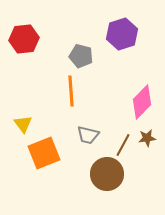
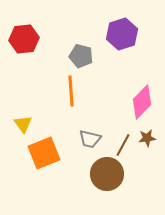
gray trapezoid: moved 2 px right, 4 px down
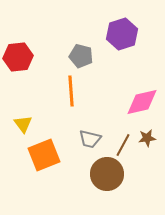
red hexagon: moved 6 px left, 18 px down
pink diamond: rotated 32 degrees clockwise
orange square: moved 2 px down
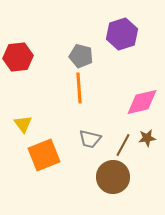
orange line: moved 8 px right, 3 px up
brown circle: moved 6 px right, 3 px down
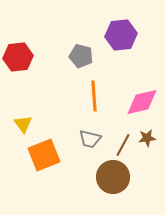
purple hexagon: moved 1 px left, 1 px down; rotated 12 degrees clockwise
orange line: moved 15 px right, 8 px down
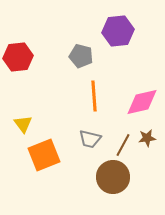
purple hexagon: moved 3 px left, 4 px up
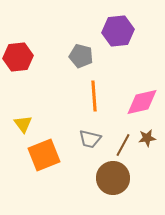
brown circle: moved 1 px down
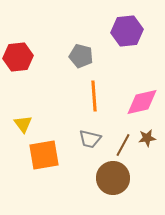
purple hexagon: moved 9 px right
orange square: rotated 12 degrees clockwise
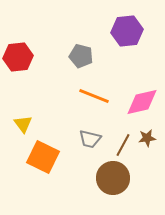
orange line: rotated 64 degrees counterclockwise
orange square: moved 1 px left, 2 px down; rotated 36 degrees clockwise
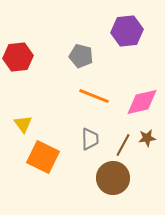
gray trapezoid: rotated 105 degrees counterclockwise
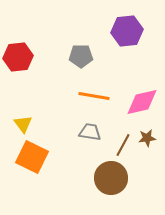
gray pentagon: rotated 15 degrees counterclockwise
orange line: rotated 12 degrees counterclockwise
gray trapezoid: moved 7 px up; rotated 80 degrees counterclockwise
orange square: moved 11 px left
brown circle: moved 2 px left
